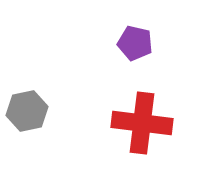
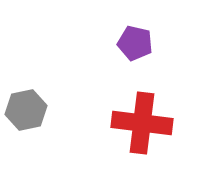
gray hexagon: moved 1 px left, 1 px up
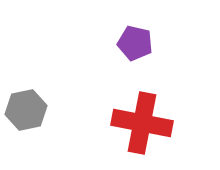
red cross: rotated 4 degrees clockwise
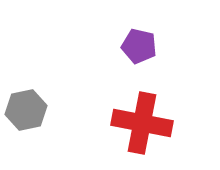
purple pentagon: moved 4 px right, 3 px down
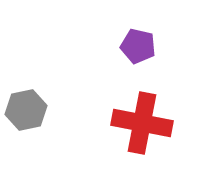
purple pentagon: moved 1 px left
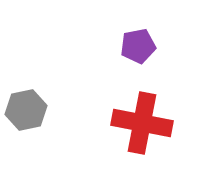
purple pentagon: rotated 24 degrees counterclockwise
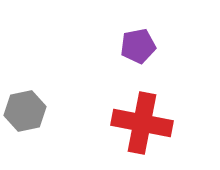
gray hexagon: moved 1 px left, 1 px down
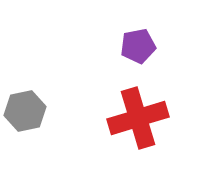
red cross: moved 4 px left, 5 px up; rotated 28 degrees counterclockwise
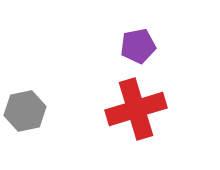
red cross: moved 2 px left, 9 px up
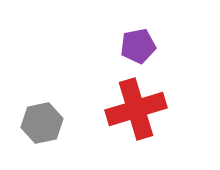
gray hexagon: moved 17 px right, 12 px down
